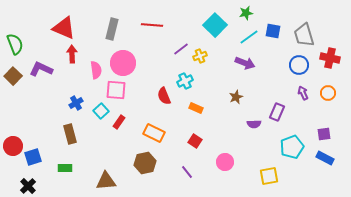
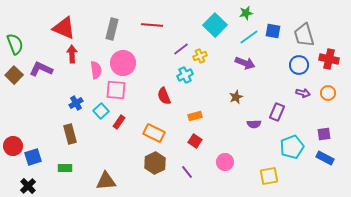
red cross at (330, 58): moved 1 px left, 1 px down
brown square at (13, 76): moved 1 px right, 1 px up
cyan cross at (185, 81): moved 6 px up
purple arrow at (303, 93): rotated 128 degrees clockwise
orange rectangle at (196, 108): moved 1 px left, 8 px down; rotated 40 degrees counterclockwise
brown hexagon at (145, 163): moved 10 px right; rotated 15 degrees counterclockwise
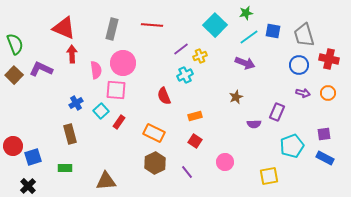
cyan pentagon at (292, 147): moved 1 px up
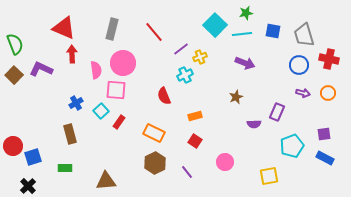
red line at (152, 25): moved 2 px right, 7 px down; rotated 45 degrees clockwise
cyan line at (249, 37): moved 7 px left, 3 px up; rotated 30 degrees clockwise
yellow cross at (200, 56): moved 1 px down
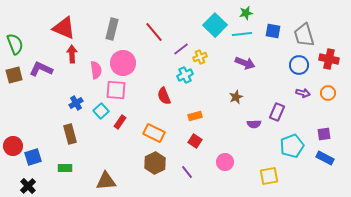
brown square at (14, 75): rotated 30 degrees clockwise
red rectangle at (119, 122): moved 1 px right
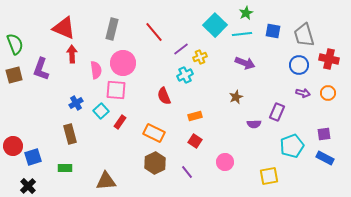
green star at (246, 13): rotated 16 degrees counterclockwise
purple L-shape at (41, 69): rotated 95 degrees counterclockwise
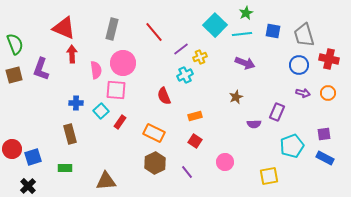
blue cross at (76, 103): rotated 32 degrees clockwise
red circle at (13, 146): moved 1 px left, 3 px down
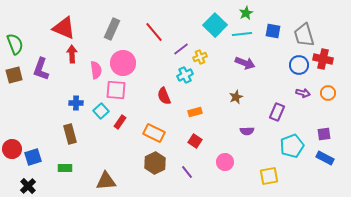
gray rectangle at (112, 29): rotated 10 degrees clockwise
red cross at (329, 59): moved 6 px left
orange rectangle at (195, 116): moved 4 px up
purple semicircle at (254, 124): moved 7 px left, 7 px down
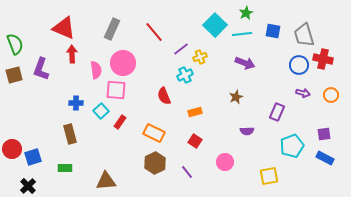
orange circle at (328, 93): moved 3 px right, 2 px down
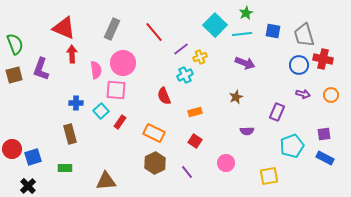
purple arrow at (303, 93): moved 1 px down
pink circle at (225, 162): moved 1 px right, 1 px down
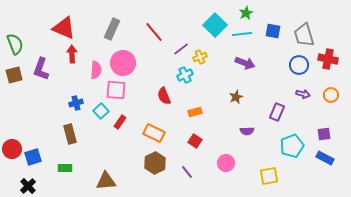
red cross at (323, 59): moved 5 px right
pink semicircle at (96, 70): rotated 12 degrees clockwise
blue cross at (76, 103): rotated 16 degrees counterclockwise
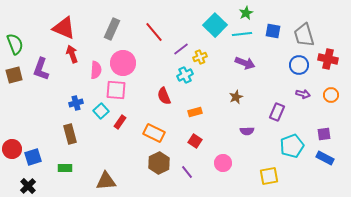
red arrow at (72, 54): rotated 18 degrees counterclockwise
brown hexagon at (155, 163): moved 4 px right
pink circle at (226, 163): moved 3 px left
